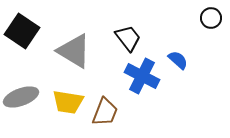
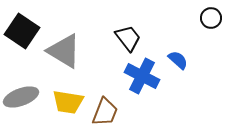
gray triangle: moved 10 px left
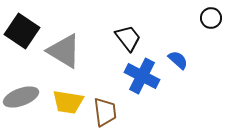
brown trapezoid: rotated 28 degrees counterclockwise
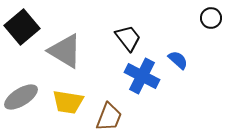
black square: moved 4 px up; rotated 16 degrees clockwise
gray triangle: moved 1 px right
gray ellipse: rotated 12 degrees counterclockwise
brown trapezoid: moved 4 px right, 5 px down; rotated 28 degrees clockwise
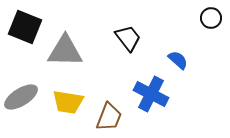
black square: moved 3 px right; rotated 28 degrees counterclockwise
gray triangle: rotated 30 degrees counterclockwise
blue cross: moved 9 px right, 18 px down
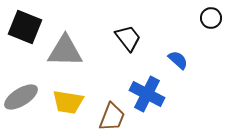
blue cross: moved 4 px left
brown trapezoid: moved 3 px right
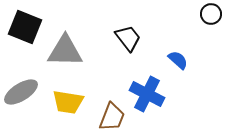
black circle: moved 4 px up
gray ellipse: moved 5 px up
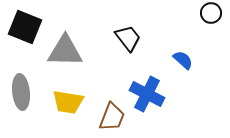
black circle: moved 1 px up
blue semicircle: moved 5 px right
gray ellipse: rotated 64 degrees counterclockwise
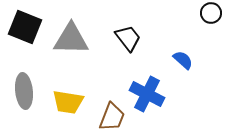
gray triangle: moved 6 px right, 12 px up
gray ellipse: moved 3 px right, 1 px up
